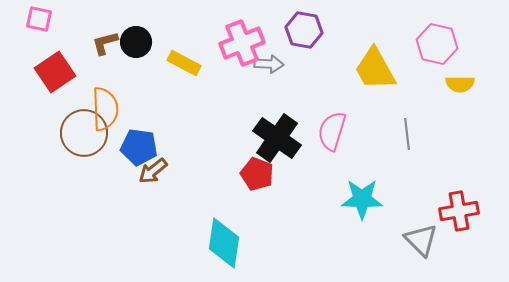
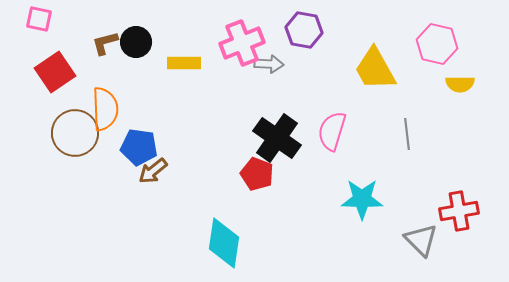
yellow rectangle: rotated 28 degrees counterclockwise
brown circle: moved 9 px left
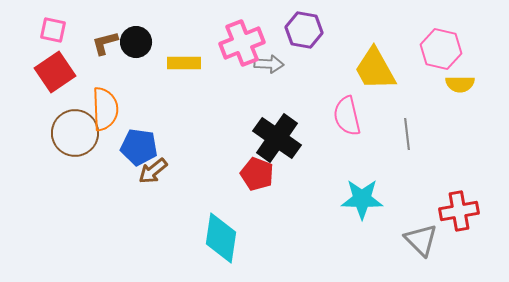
pink square: moved 14 px right, 11 px down
pink hexagon: moved 4 px right, 5 px down
pink semicircle: moved 15 px right, 15 px up; rotated 30 degrees counterclockwise
cyan diamond: moved 3 px left, 5 px up
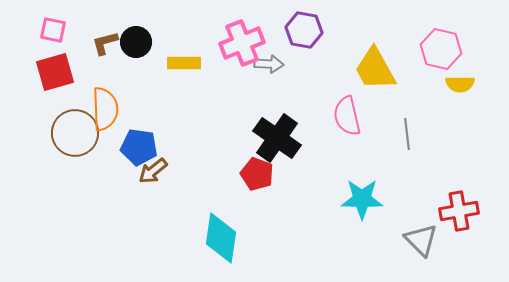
red square: rotated 18 degrees clockwise
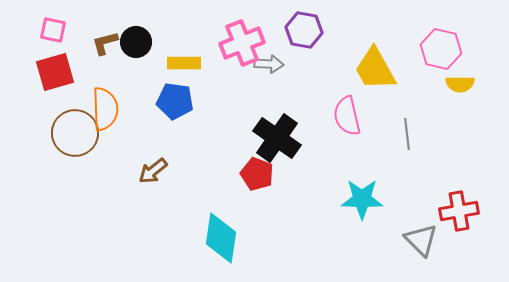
blue pentagon: moved 36 px right, 46 px up
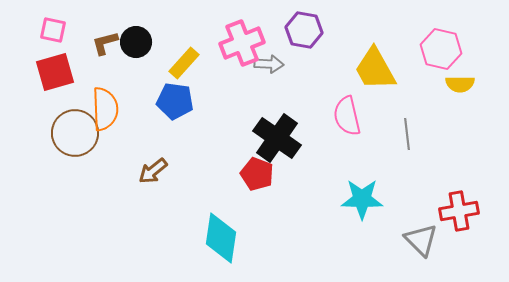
yellow rectangle: rotated 48 degrees counterclockwise
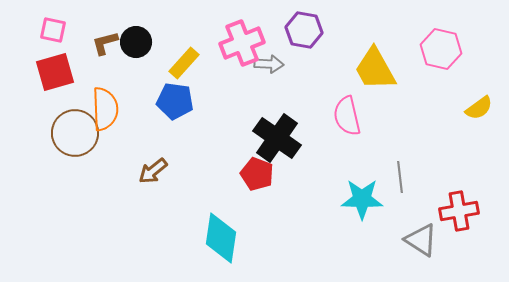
yellow semicircle: moved 19 px right, 24 px down; rotated 36 degrees counterclockwise
gray line: moved 7 px left, 43 px down
gray triangle: rotated 12 degrees counterclockwise
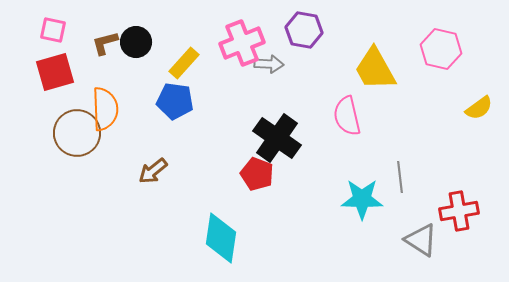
brown circle: moved 2 px right
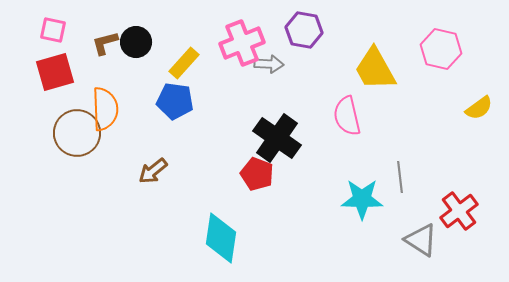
red cross: rotated 27 degrees counterclockwise
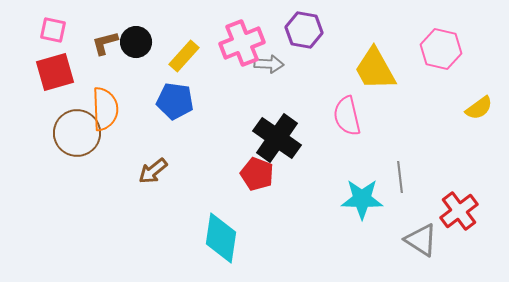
yellow rectangle: moved 7 px up
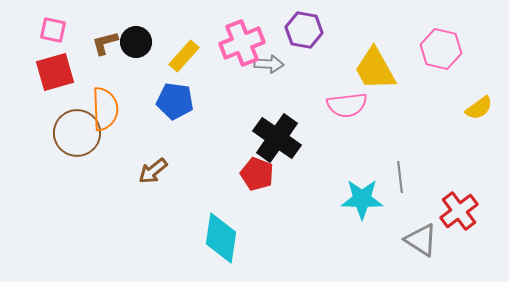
pink semicircle: moved 11 px up; rotated 84 degrees counterclockwise
